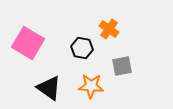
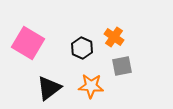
orange cross: moved 5 px right, 8 px down
black hexagon: rotated 15 degrees clockwise
black triangle: rotated 48 degrees clockwise
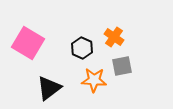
orange star: moved 3 px right, 6 px up
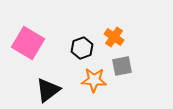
black hexagon: rotated 15 degrees clockwise
black triangle: moved 1 px left, 2 px down
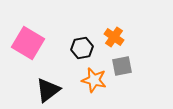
black hexagon: rotated 10 degrees clockwise
orange star: rotated 10 degrees clockwise
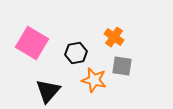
pink square: moved 4 px right
black hexagon: moved 6 px left, 5 px down
gray square: rotated 20 degrees clockwise
black triangle: moved 1 px down; rotated 12 degrees counterclockwise
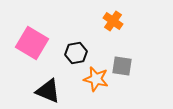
orange cross: moved 1 px left, 16 px up
orange star: moved 2 px right, 1 px up
black triangle: rotated 48 degrees counterclockwise
